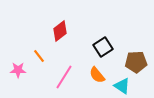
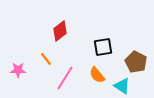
black square: rotated 24 degrees clockwise
orange line: moved 7 px right, 3 px down
brown pentagon: rotated 30 degrees clockwise
pink line: moved 1 px right, 1 px down
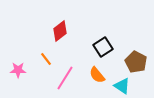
black square: rotated 24 degrees counterclockwise
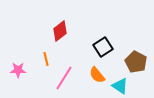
orange line: rotated 24 degrees clockwise
pink line: moved 1 px left
cyan triangle: moved 2 px left
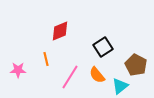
red diamond: rotated 15 degrees clockwise
brown pentagon: moved 3 px down
pink line: moved 6 px right, 1 px up
cyan triangle: rotated 48 degrees clockwise
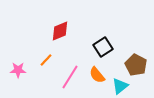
orange line: moved 1 px down; rotated 56 degrees clockwise
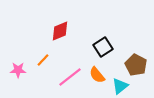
orange line: moved 3 px left
pink line: rotated 20 degrees clockwise
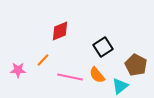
pink line: rotated 50 degrees clockwise
